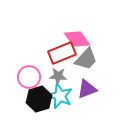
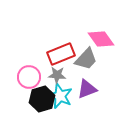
pink diamond: moved 24 px right
red rectangle: moved 1 px left, 1 px down
gray star: moved 1 px left, 1 px up
black hexagon: moved 3 px right
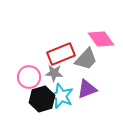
gray star: moved 3 px left, 2 px up
cyan star: moved 1 px right
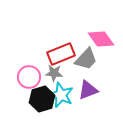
purple triangle: moved 1 px right, 1 px down
cyan star: moved 1 px up
